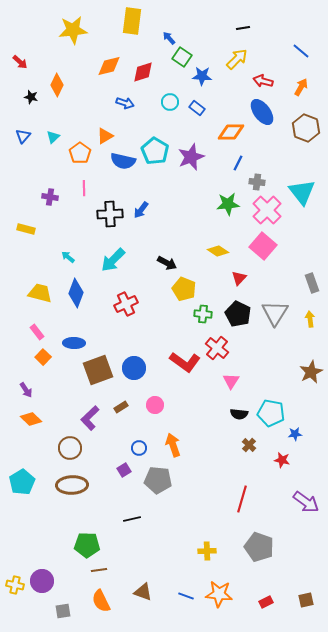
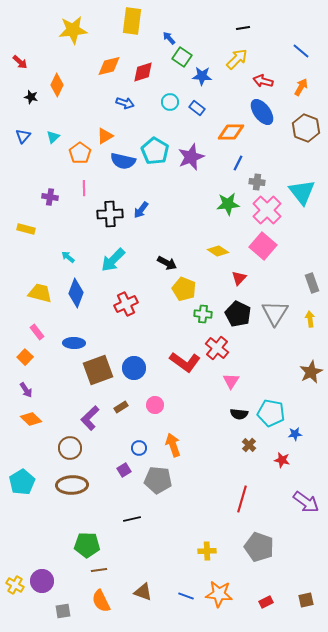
orange square at (43, 357): moved 18 px left
yellow cross at (15, 585): rotated 18 degrees clockwise
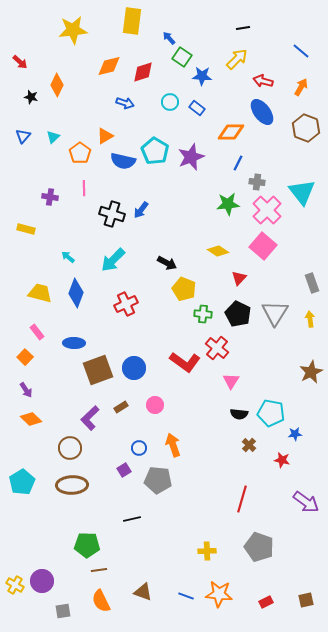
black cross at (110, 214): moved 2 px right; rotated 20 degrees clockwise
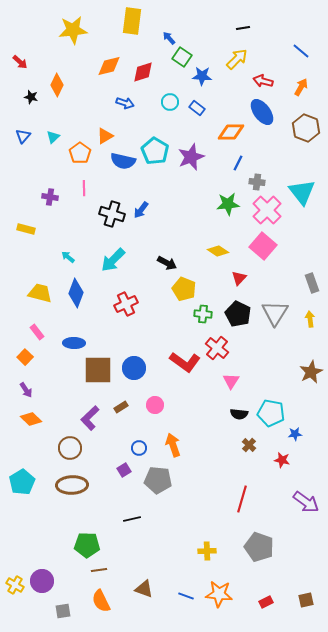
brown square at (98, 370): rotated 20 degrees clockwise
brown triangle at (143, 592): moved 1 px right, 3 px up
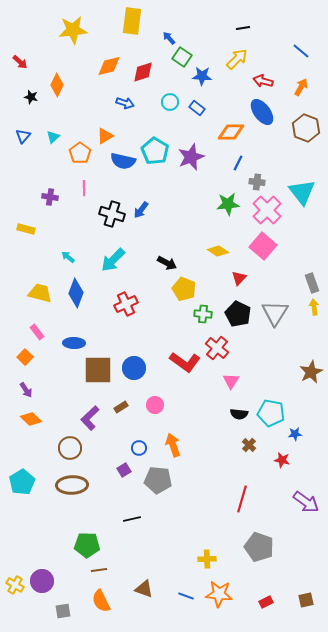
yellow arrow at (310, 319): moved 4 px right, 12 px up
yellow cross at (207, 551): moved 8 px down
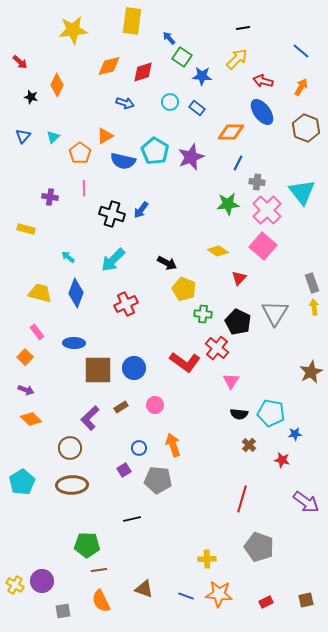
black pentagon at (238, 314): moved 8 px down
purple arrow at (26, 390): rotated 35 degrees counterclockwise
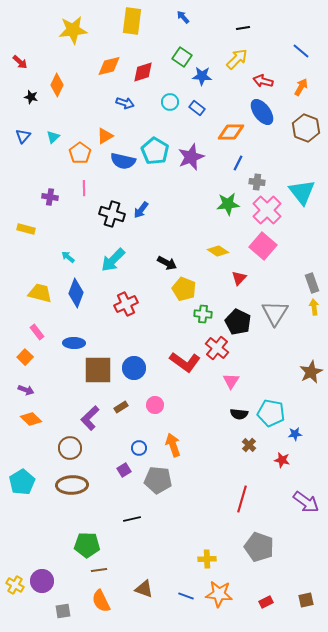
blue arrow at (169, 38): moved 14 px right, 21 px up
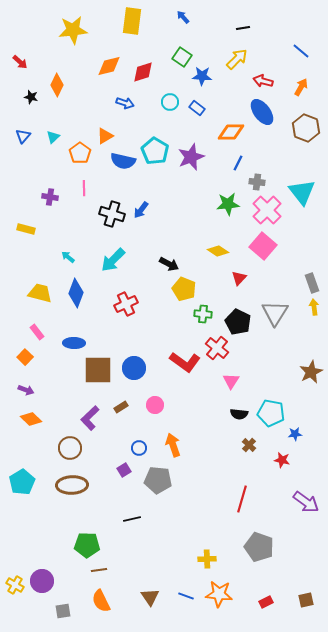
black arrow at (167, 263): moved 2 px right, 1 px down
brown triangle at (144, 589): moved 6 px right, 8 px down; rotated 36 degrees clockwise
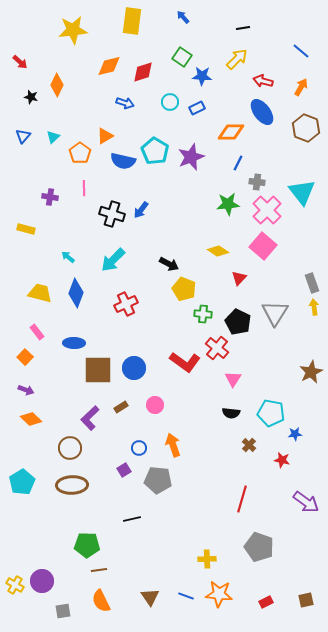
blue rectangle at (197, 108): rotated 63 degrees counterclockwise
pink triangle at (231, 381): moved 2 px right, 2 px up
black semicircle at (239, 414): moved 8 px left, 1 px up
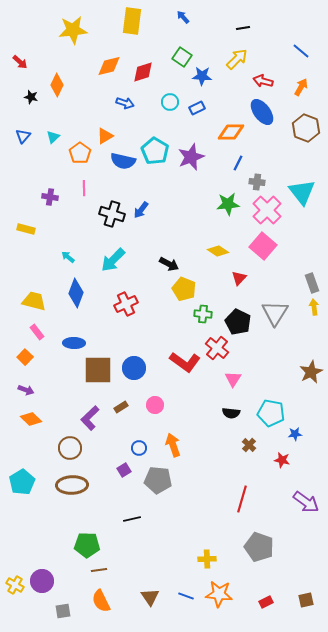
yellow trapezoid at (40, 293): moved 6 px left, 8 px down
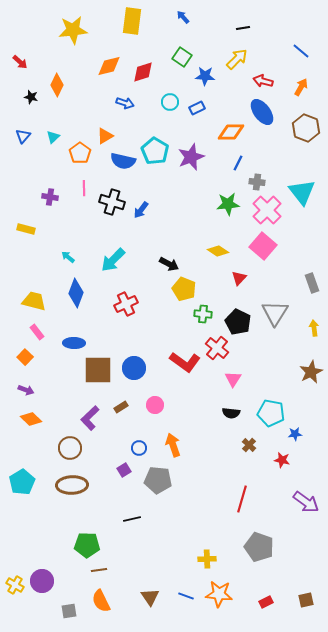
blue star at (202, 76): moved 3 px right
black cross at (112, 214): moved 12 px up
yellow arrow at (314, 307): moved 21 px down
gray square at (63, 611): moved 6 px right
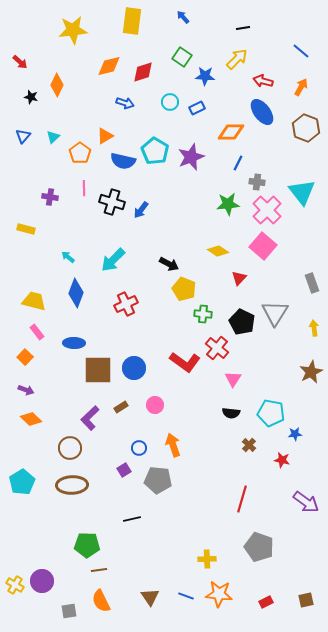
black pentagon at (238, 322): moved 4 px right
